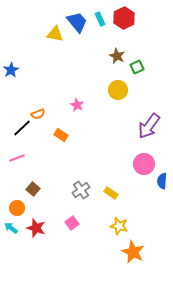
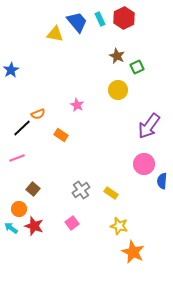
orange circle: moved 2 px right, 1 px down
red star: moved 2 px left, 2 px up
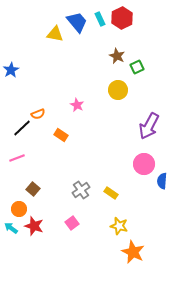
red hexagon: moved 2 px left
purple arrow: rotated 8 degrees counterclockwise
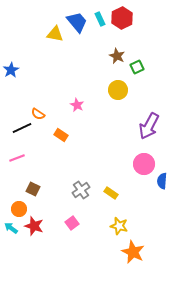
orange semicircle: rotated 56 degrees clockwise
black line: rotated 18 degrees clockwise
brown square: rotated 16 degrees counterclockwise
